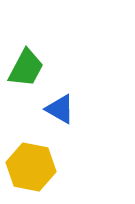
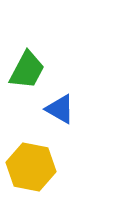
green trapezoid: moved 1 px right, 2 px down
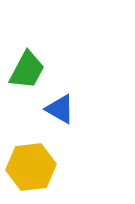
yellow hexagon: rotated 18 degrees counterclockwise
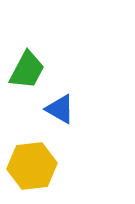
yellow hexagon: moved 1 px right, 1 px up
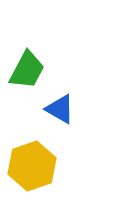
yellow hexagon: rotated 12 degrees counterclockwise
